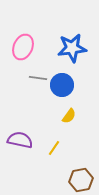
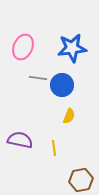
yellow semicircle: rotated 14 degrees counterclockwise
yellow line: rotated 42 degrees counterclockwise
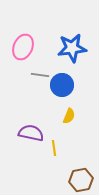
gray line: moved 2 px right, 3 px up
purple semicircle: moved 11 px right, 7 px up
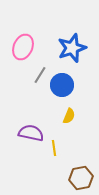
blue star: rotated 12 degrees counterclockwise
gray line: rotated 66 degrees counterclockwise
brown hexagon: moved 2 px up
